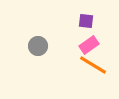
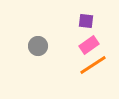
orange line: rotated 64 degrees counterclockwise
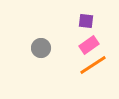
gray circle: moved 3 px right, 2 px down
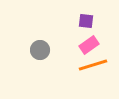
gray circle: moved 1 px left, 2 px down
orange line: rotated 16 degrees clockwise
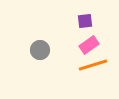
purple square: moved 1 px left; rotated 14 degrees counterclockwise
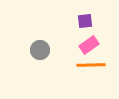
orange line: moved 2 px left; rotated 16 degrees clockwise
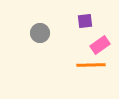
pink rectangle: moved 11 px right
gray circle: moved 17 px up
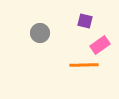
purple square: rotated 21 degrees clockwise
orange line: moved 7 px left
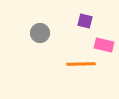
pink rectangle: moved 4 px right; rotated 48 degrees clockwise
orange line: moved 3 px left, 1 px up
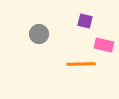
gray circle: moved 1 px left, 1 px down
